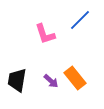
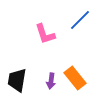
purple arrow: rotated 56 degrees clockwise
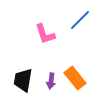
black trapezoid: moved 6 px right
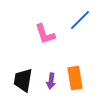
orange rectangle: rotated 30 degrees clockwise
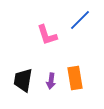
pink L-shape: moved 2 px right, 1 px down
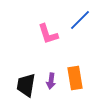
pink L-shape: moved 1 px right, 1 px up
black trapezoid: moved 3 px right, 5 px down
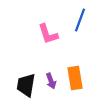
blue line: rotated 25 degrees counterclockwise
purple arrow: rotated 28 degrees counterclockwise
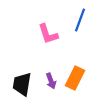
orange rectangle: rotated 35 degrees clockwise
black trapezoid: moved 4 px left, 1 px up
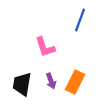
pink L-shape: moved 3 px left, 13 px down
orange rectangle: moved 4 px down
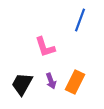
black trapezoid: rotated 20 degrees clockwise
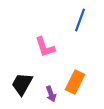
purple arrow: moved 13 px down
